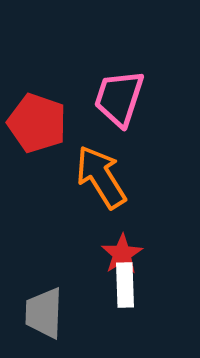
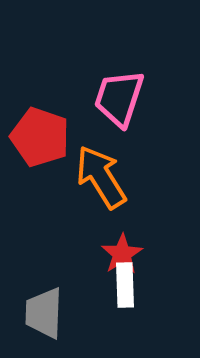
red pentagon: moved 3 px right, 14 px down
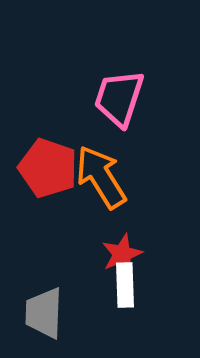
red pentagon: moved 8 px right, 31 px down
red star: rotated 9 degrees clockwise
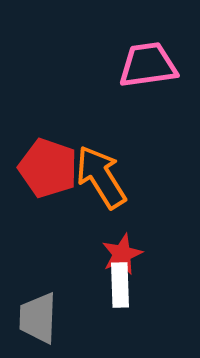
pink trapezoid: moved 29 px right, 33 px up; rotated 64 degrees clockwise
white rectangle: moved 5 px left
gray trapezoid: moved 6 px left, 5 px down
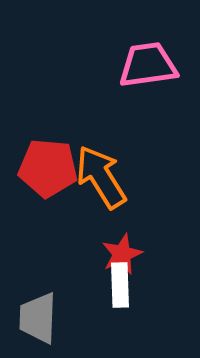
red pentagon: rotated 14 degrees counterclockwise
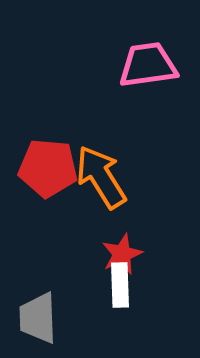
gray trapezoid: rotated 4 degrees counterclockwise
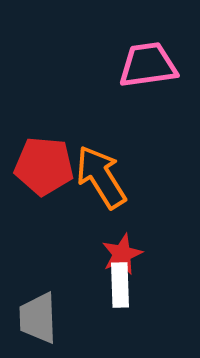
red pentagon: moved 4 px left, 2 px up
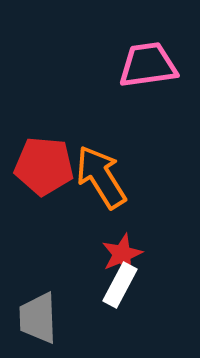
white rectangle: rotated 30 degrees clockwise
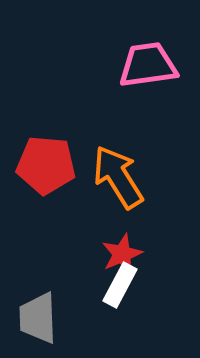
red pentagon: moved 2 px right, 1 px up
orange arrow: moved 17 px right
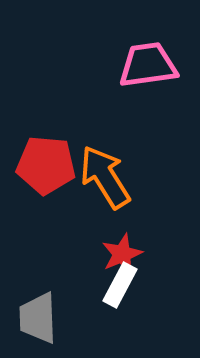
orange arrow: moved 13 px left
